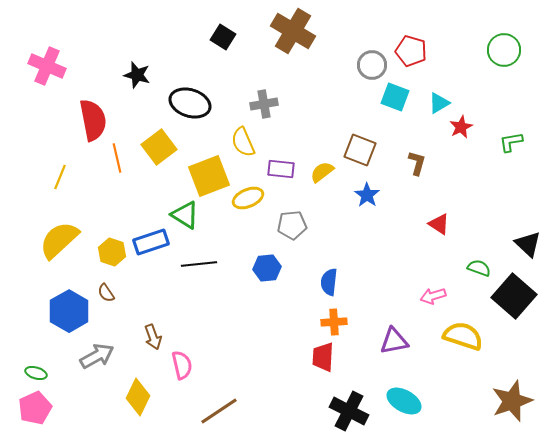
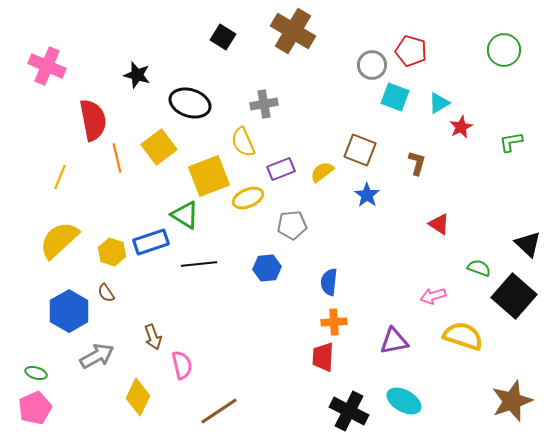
purple rectangle at (281, 169): rotated 28 degrees counterclockwise
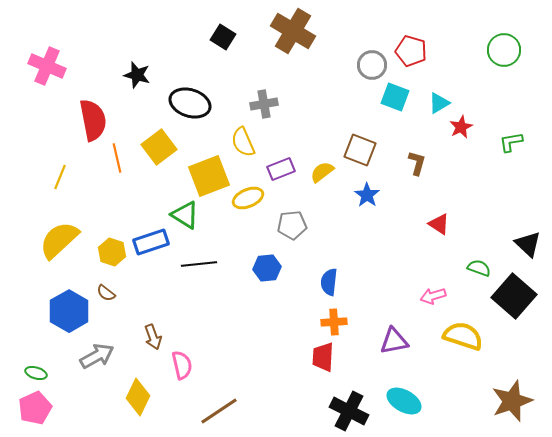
brown semicircle at (106, 293): rotated 18 degrees counterclockwise
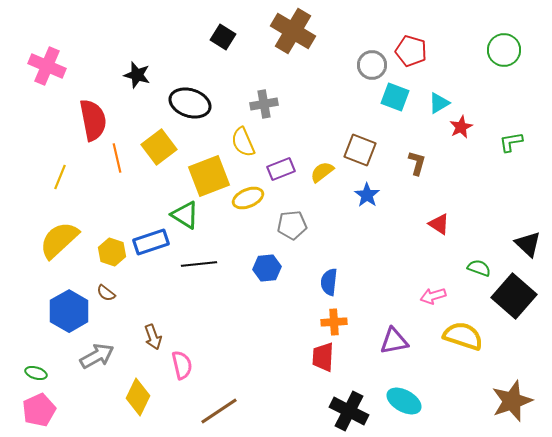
pink pentagon at (35, 408): moved 4 px right, 2 px down
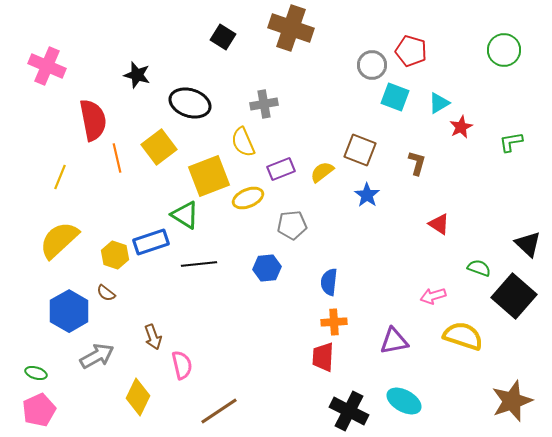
brown cross at (293, 31): moved 2 px left, 3 px up; rotated 12 degrees counterclockwise
yellow hexagon at (112, 252): moved 3 px right, 3 px down
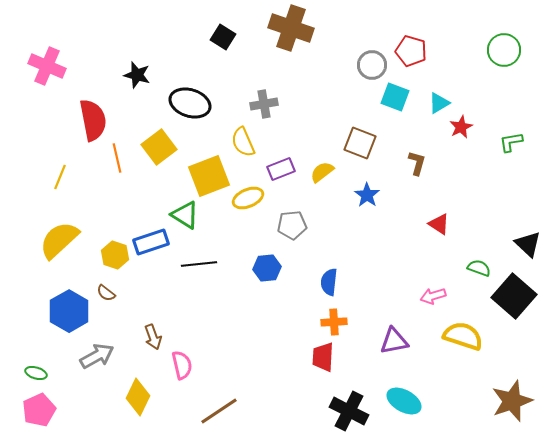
brown square at (360, 150): moved 7 px up
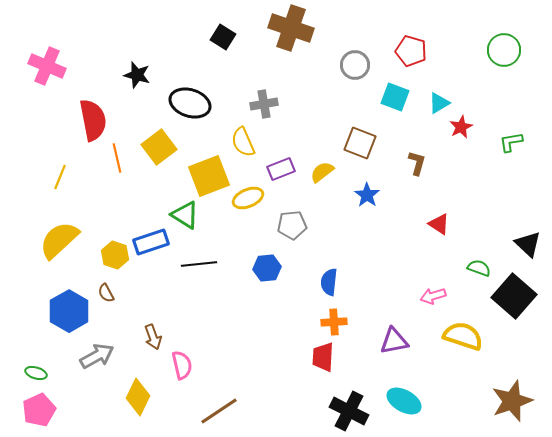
gray circle at (372, 65): moved 17 px left
brown semicircle at (106, 293): rotated 24 degrees clockwise
